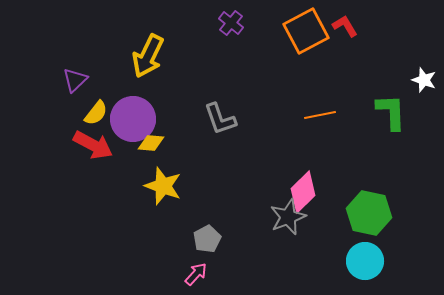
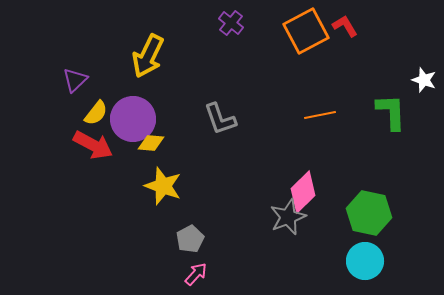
gray pentagon: moved 17 px left
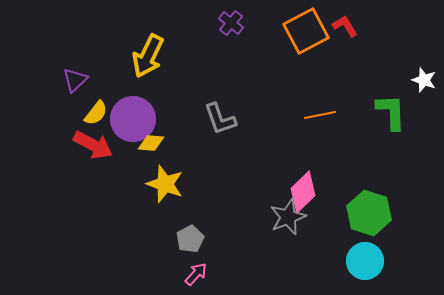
yellow star: moved 2 px right, 2 px up
green hexagon: rotated 6 degrees clockwise
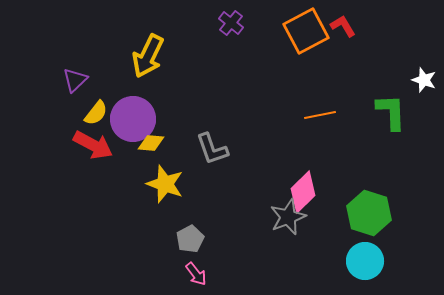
red L-shape: moved 2 px left
gray L-shape: moved 8 px left, 30 px down
pink arrow: rotated 100 degrees clockwise
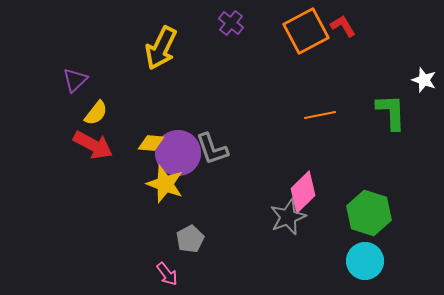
yellow arrow: moved 13 px right, 8 px up
purple circle: moved 45 px right, 34 px down
pink arrow: moved 29 px left
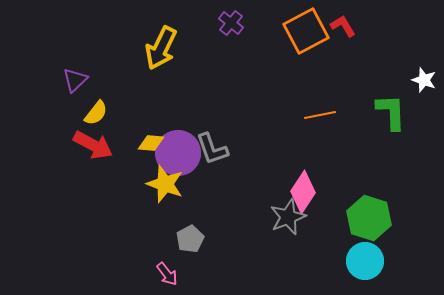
pink diamond: rotated 12 degrees counterclockwise
green hexagon: moved 5 px down
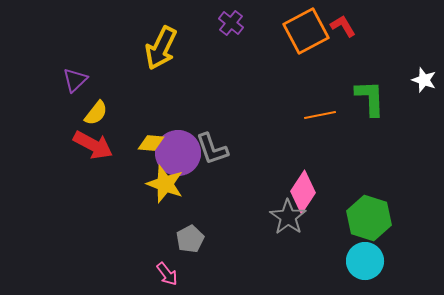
green L-shape: moved 21 px left, 14 px up
gray star: rotated 15 degrees counterclockwise
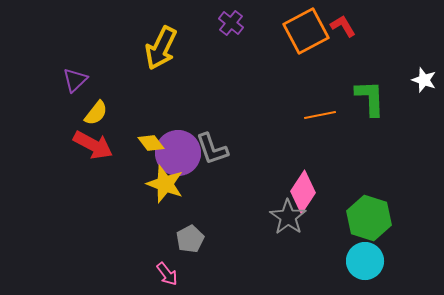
yellow diamond: rotated 48 degrees clockwise
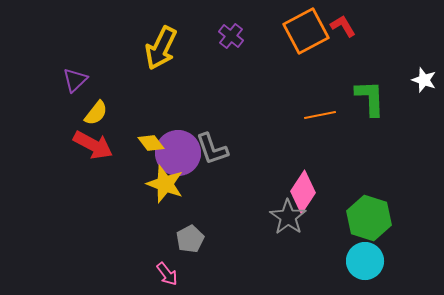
purple cross: moved 13 px down
